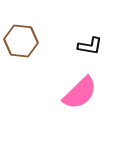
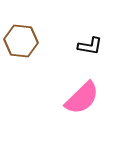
pink semicircle: moved 2 px right, 5 px down
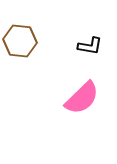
brown hexagon: moved 1 px left
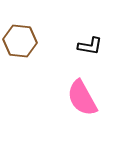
pink semicircle: rotated 105 degrees clockwise
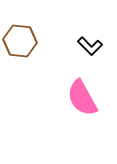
black L-shape: rotated 35 degrees clockwise
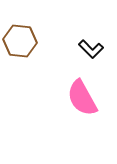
black L-shape: moved 1 px right, 3 px down
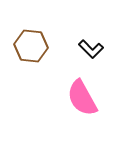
brown hexagon: moved 11 px right, 5 px down
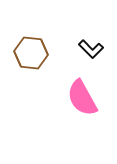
brown hexagon: moved 7 px down
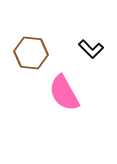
pink semicircle: moved 18 px left, 5 px up
